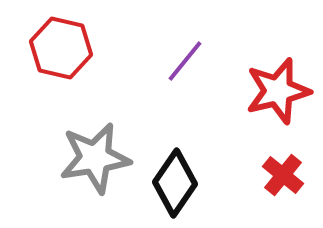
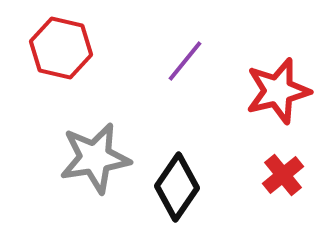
red cross: rotated 12 degrees clockwise
black diamond: moved 2 px right, 4 px down
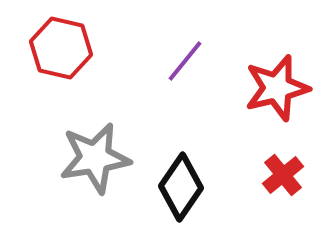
red star: moved 1 px left, 3 px up
black diamond: moved 4 px right
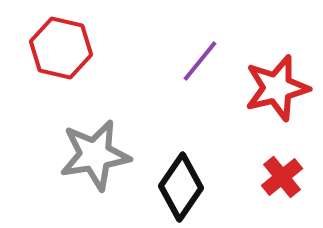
purple line: moved 15 px right
gray star: moved 3 px up
red cross: moved 1 px left, 2 px down
